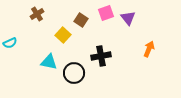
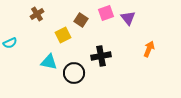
yellow square: rotated 21 degrees clockwise
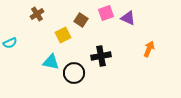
purple triangle: rotated 28 degrees counterclockwise
cyan triangle: moved 2 px right
